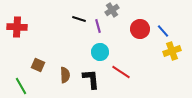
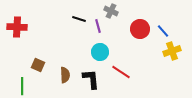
gray cross: moved 1 px left, 1 px down; rotated 32 degrees counterclockwise
green line: moved 1 px right; rotated 30 degrees clockwise
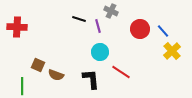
yellow cross: rotated 24 degrees counterclockwise
brown semicircle: moved 9 px left; rotated 112 degrees clockwise
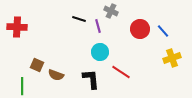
yellow cross: moved 7 px down; rotated 24 degrees clockwise
brown square: moved 1 px left
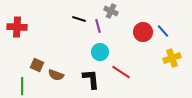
red circle: moved 3 px right, 3 px down
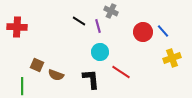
black line: moved 2 px down; rotated 16 degrees clockwise
